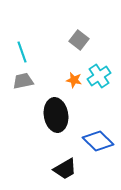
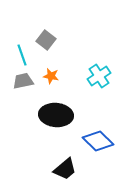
gray square: moved 33 px left
cyan line: moved 3 px down
orange star: moved 23 px left, 4 px up
black ellipse: rotated 76 degrees counterclockwise
black trapezoid: rotated 10 degrees counterclockwise
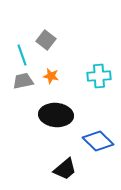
cyan cross: rotated 30 degrees clockwise
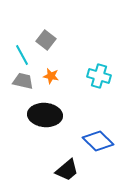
cyan line: rotated 10 degrees counterclockwise
cyan cross: rotated 20 degrees clockwise
gray trapezoid: rotated 25 degrees clockwise
black ellipse: moved 11 px left
black trapezoid: moved 2 px right, 1 px down
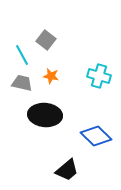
gray trapezoid: moved 1 px left, 2 px down
blue diamond: moved 2 px left, 5 px up
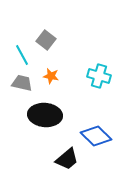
black trapezoid: moved 11 px up
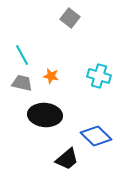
gray square: moved 24 px right, 22 px up
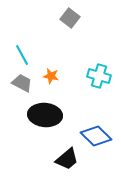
gray trapezoid: rotated 15 degrees clockwise
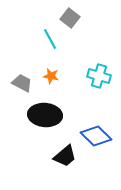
cyan line: moved 28 px right, 16 px up
black trapezoid: moved 2 px left, 3 px up
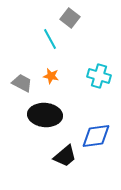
blue diamond: rotated 52 degrees counterclockwise
